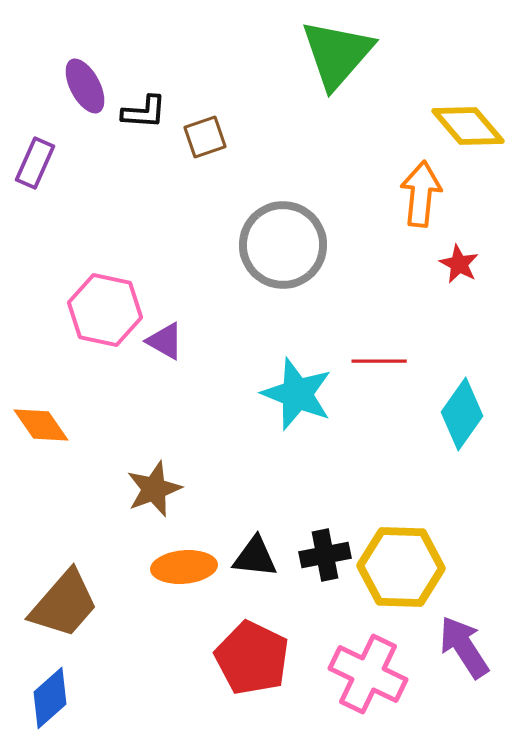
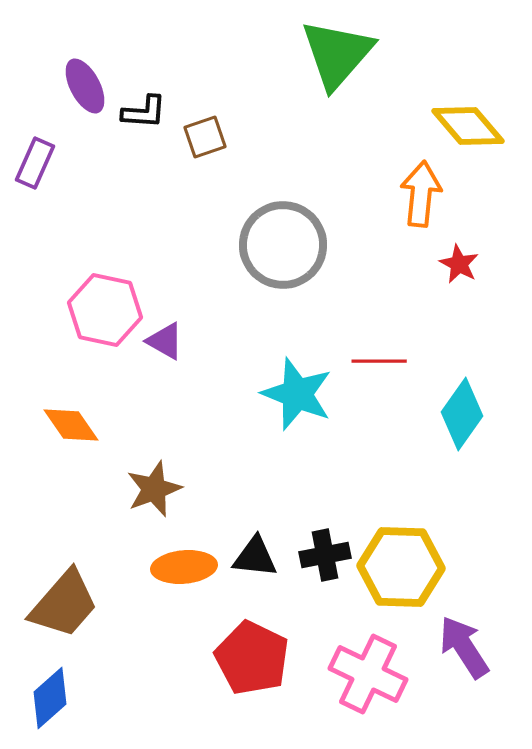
orange diamond: moved 30 px right
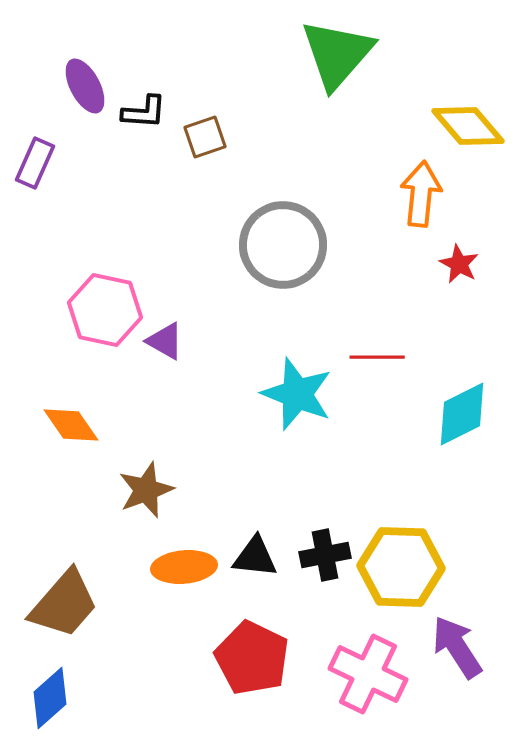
red line: moved 2 px left, 4 px up
cyan diamond: rotated 28 degrees clockwise
brown star: moved 8 px left, 1 px down
purple arrow: moved 7 px left
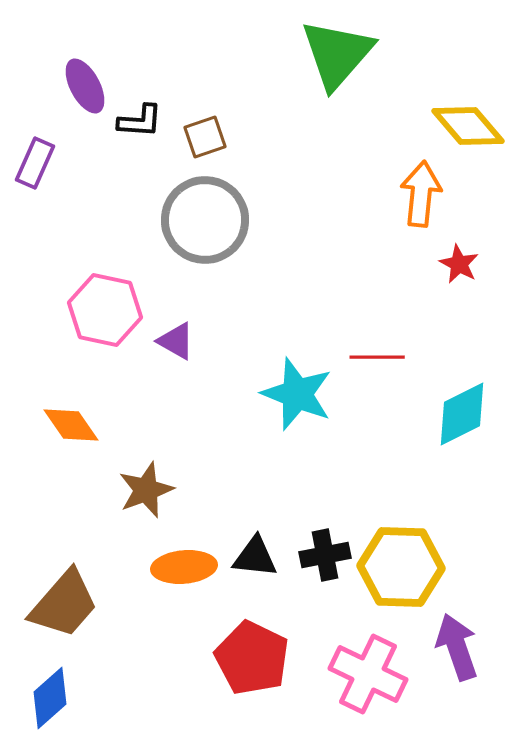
black L-shape: moved 4 px left, 9 px down
gray circle: moved 78 px left, 25 px up
purple triangle: moved 11 px right
purple arrow: rotated 14 degrees clockwise
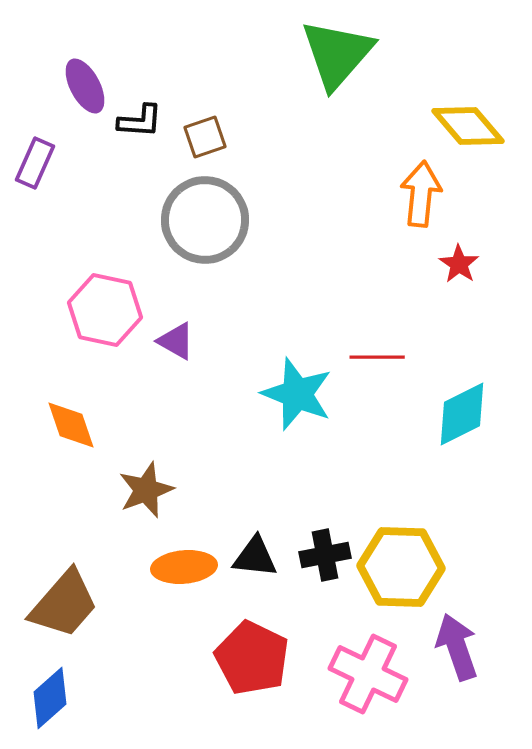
red star: rotated 6 degrees clockwise
orange diamond: rotated 16 degrees clockwise
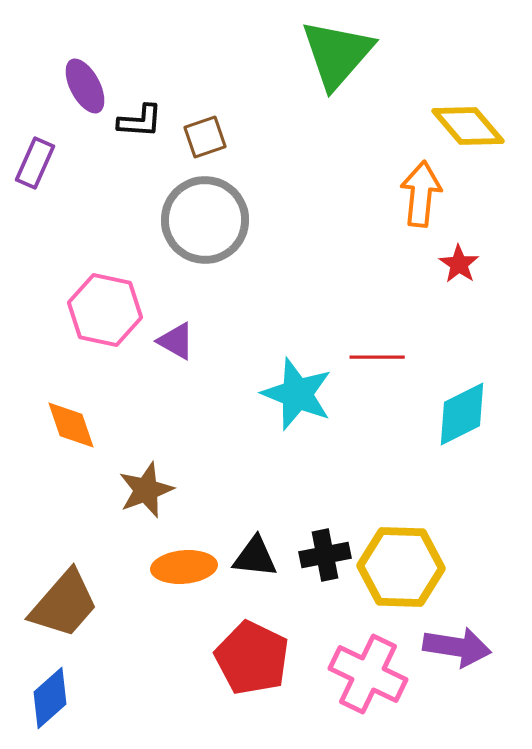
purple arrow: rotated 118 degrees clockwise
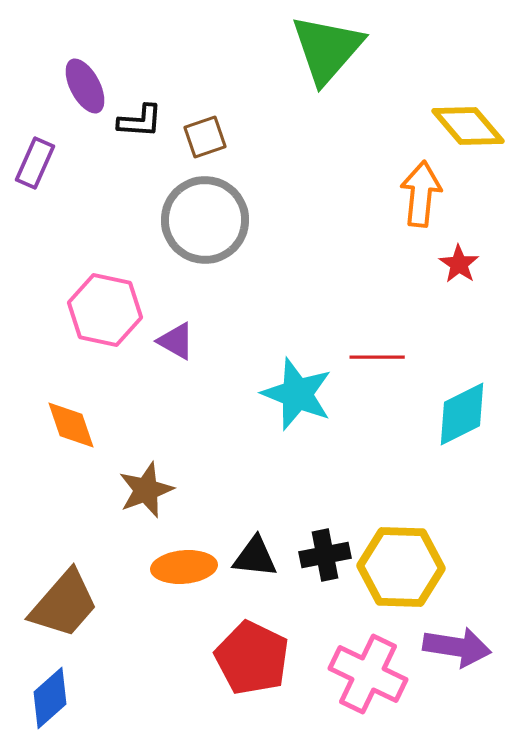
green triangle: moved 10 px left, 5 px up
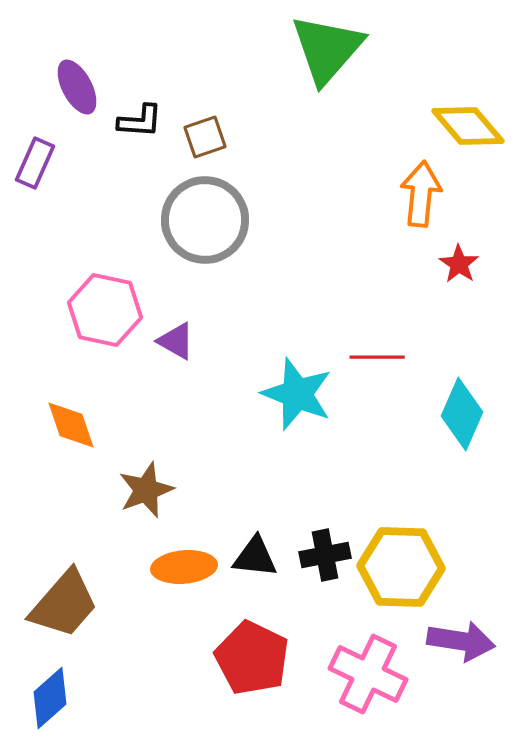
purple ellipse: moved 8 px left, 1 px down
cyan diamond: rotated 40 degrees counterclockwise
purple arrow: moved 4 px right, 6 px up
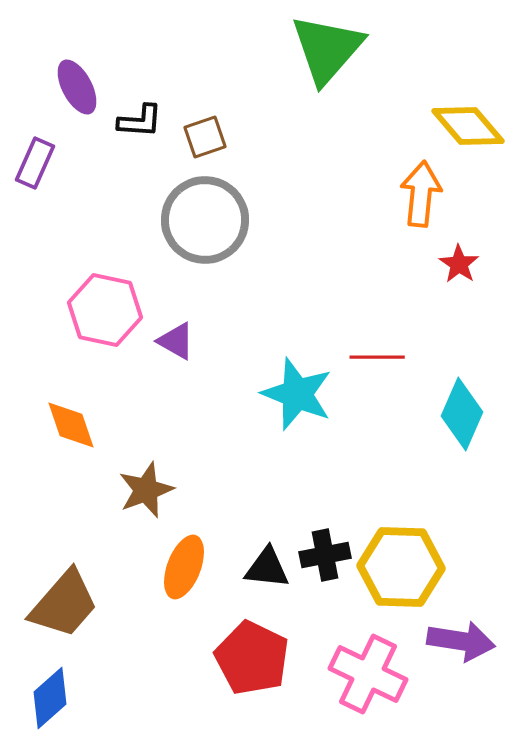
black triangle: moved 12 px right, 11 px down
orange ellipse: rotated 64 degrees counterclockwise
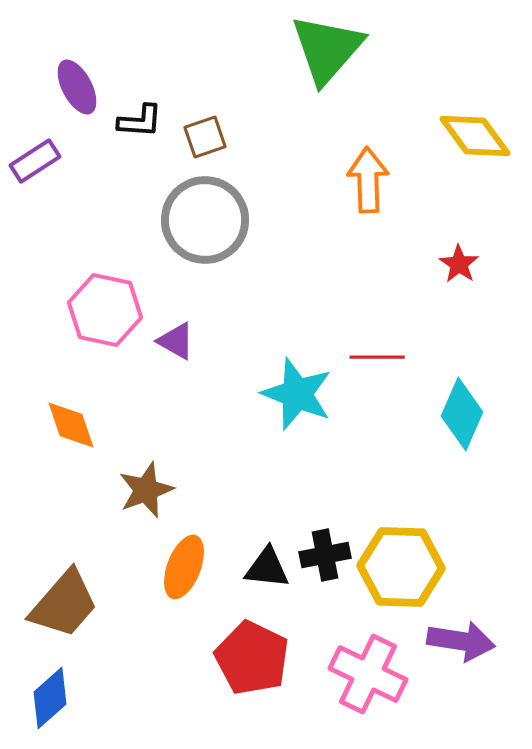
yellow diamond: moved 7 px right, 10 px down; rotated 4 degrees clockwise
purple rectangle: moved 2 px up; rotated 33 degrees clockwise
orange arrow: moved 53 px left, 14 px up; rotated 8 degrees counterclockwise
